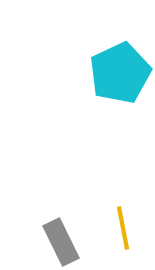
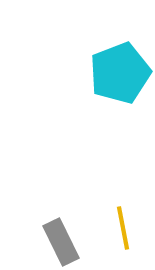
cyan pentagon: rotated 4 degrees clockwise
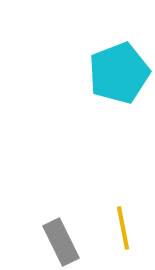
cyan pentagon: moved 1 px left
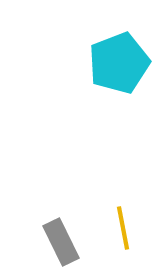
cyan pentagon: moved 10 px up
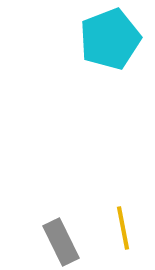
cyan pentagon: moved 9 px left, 24 px up
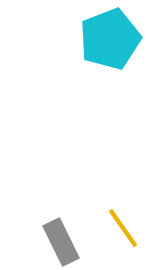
yellow line: rotated 24 degrees counterclockwise
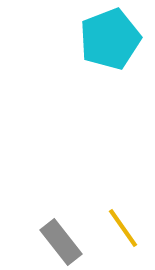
gray rectangle: rotated 12 degrees counterclockwise
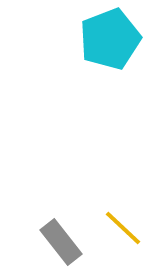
yellow line: rotated 12 degrees counterclockwise
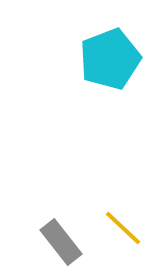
cyan pentagon: moved 20 px down
